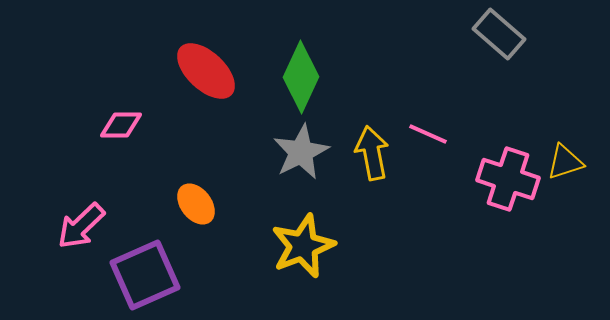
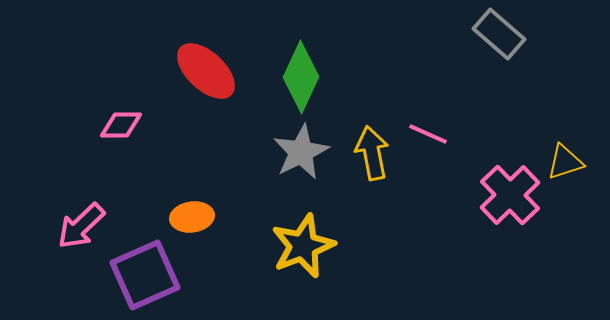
pink cross: moved 2 px right, 16 px down; rotated 28 degrees clockwise
orange ellipse: moved 4 px left, 13 px down; rotated 60 degrees counterclockwise
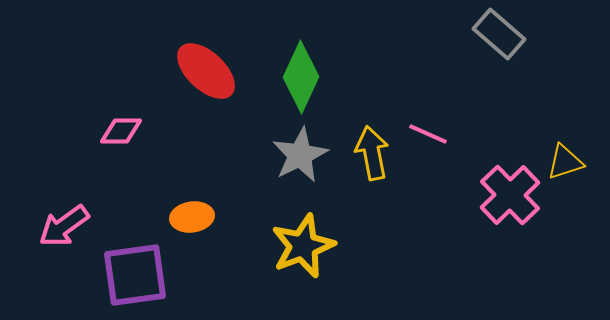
pink diamond: moved 6 px down
gray star: moved 1 px left, 3 px down
pink arrow: moved 17 px left; rotated 8 degrees clockwise
purple square: moved 10 px left; rotated 16 degrees clockwise
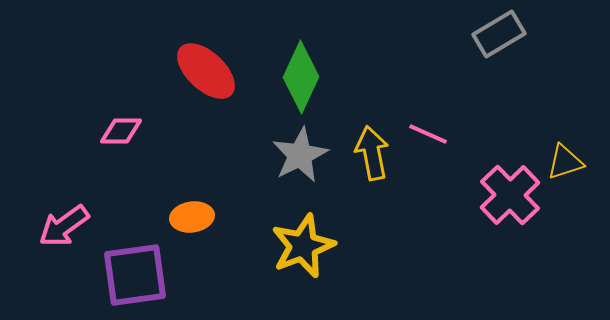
gray rectangle: rotated 72 degrees counterclockwise
